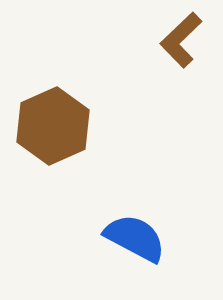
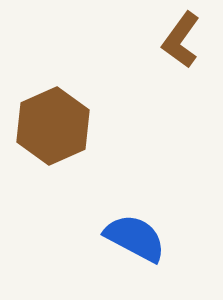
brown L-shape: rotated 10 degrees counterclockwise
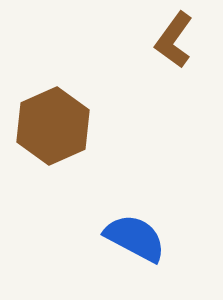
brown L-shape: moved 7 px left
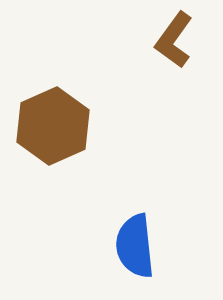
blue semicircle: moved 8 px down; rotated 124 degrees counterclockwise
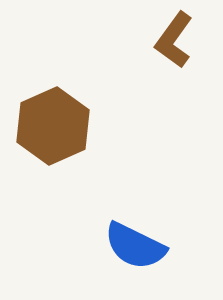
blue semicircle: rotated 58 degrees counterclockwise
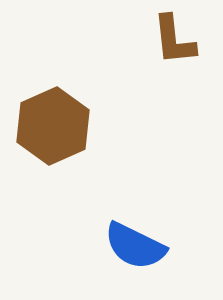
brown L-shape: rotated 42 degrees counterclockwise
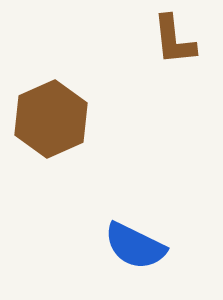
brown hexagon: moved 2 px left, 7 px up
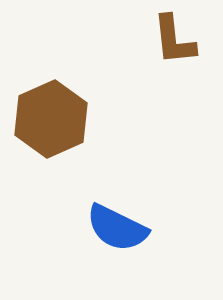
blue semicircle: moved 18 px left, 18 px up
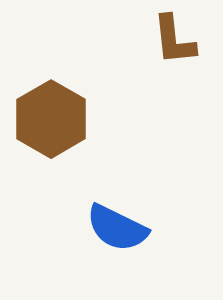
brown hexagon: rotated 6 degrees counterclockwise
